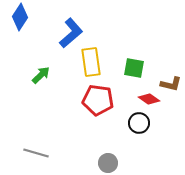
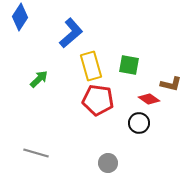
yellow rectangle: moved 4 px down; rotated 8 degrees counterclockwise
green square: moved 5 px left, 3 px up
green arrow: moved 2 px left, 4 px down
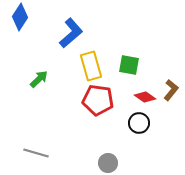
brown L-shape: moved 6 px down; rotated 65 degrees counterclockwise
red diamond: moved 4 px left, 2 px up
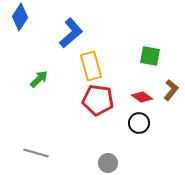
green square: moved 21 px right, 9 px up
red diamond: moved 3 px left
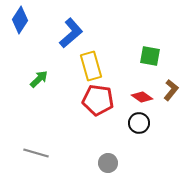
blue diamond: moved 3 px down
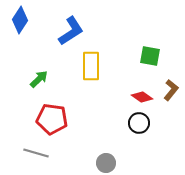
blue L-shape: moved 2 px up; rotated 8 degrees clockwise
yellow rectangle: rotated 16 degrees clockwise
red pentagon: moved 46 px left, 19 px down
gray circle: moved 2 px left
